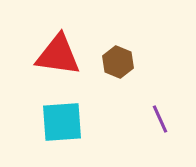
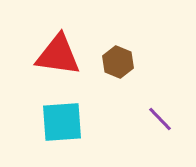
purple line: rotated 20 degrees counterclockwise
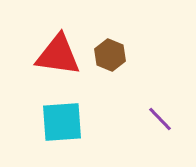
brown hexagon: moved 8 px left, 7 px up
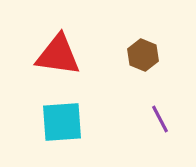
brown hexagon: moved 33 px right
purple line: rotated 16 degrees clockwise
